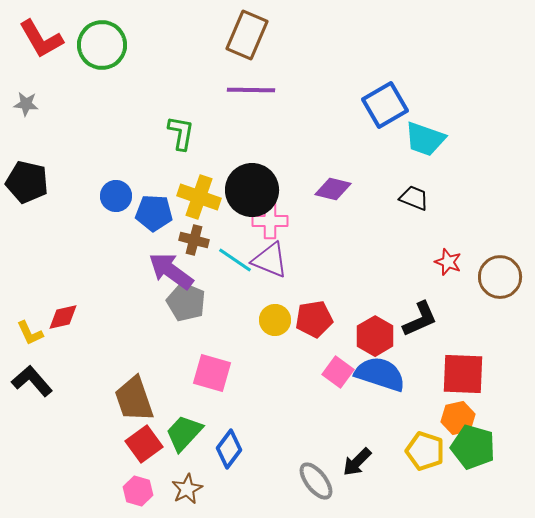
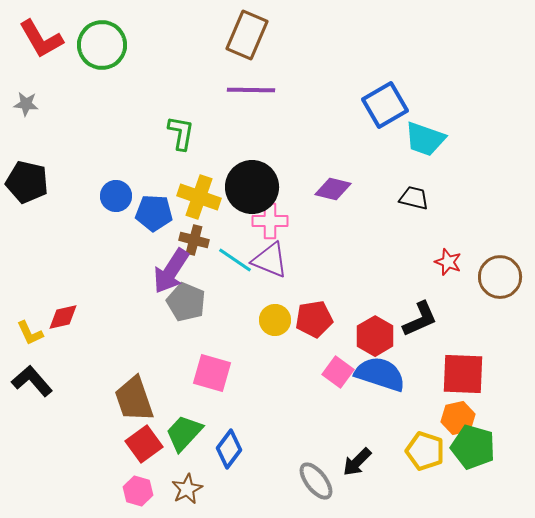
black circle at (252, 190): moved 3 px up
black trapezoid at (414, 198): rotated 8 degrees counterclockwise
purple arrow at (171, 271): rotated 93 degrees counterclockwise
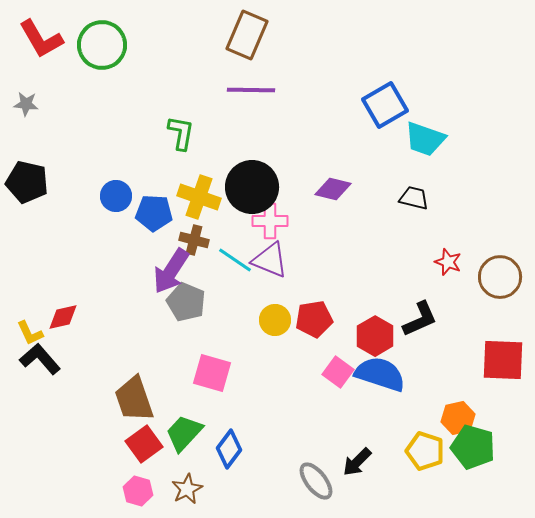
red square at (463, 374): moved 40 px right, 14 px up
black L-shape at (32, 381): moved 8 px right, 22 px up
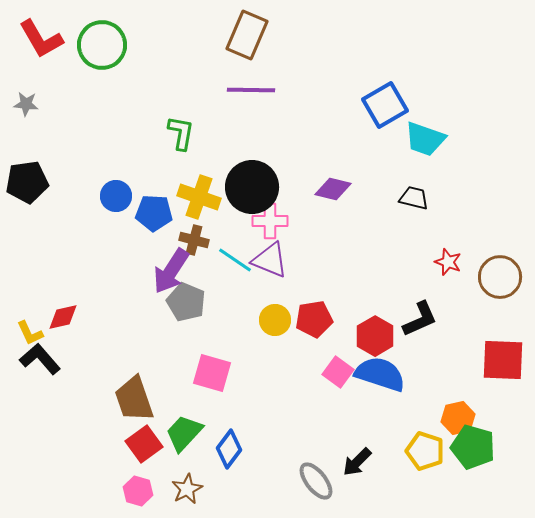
black pentagon at (27, 182): rotated 21 degrees counterclockwise
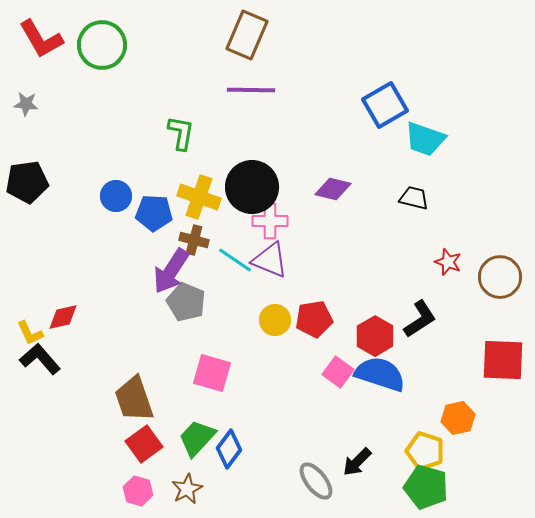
black L-shape at (420, 319): rotated 9 degrees counterclockwise
green trapezoid at (184, 433): moved 13 px right, 5 px down
green pentagon at (473, 447): moved 47 px left, 40 px down
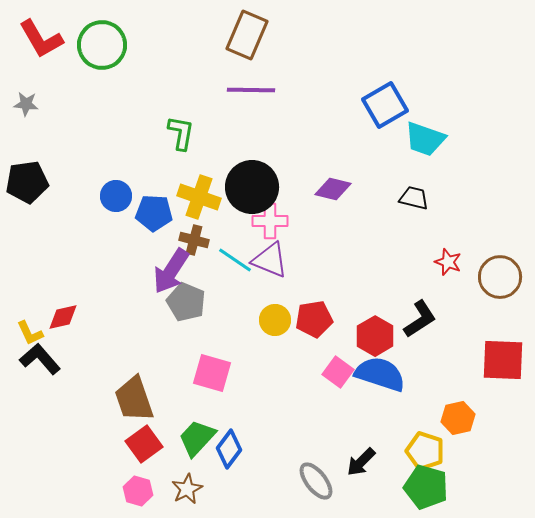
black arrow at (357, 462): moved 4 px right
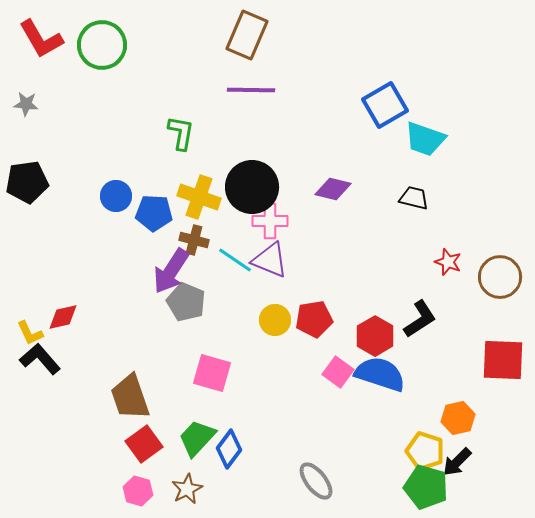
brown trapezoid at (134, 399): moved 4 px left, 2 px up
black arrow at (361, 462): moved 96 px right
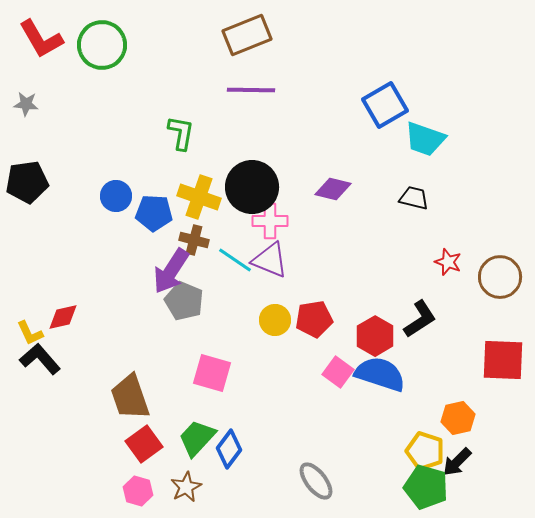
brown rectangle at (247, 35): rotated 45 degrees clockwise
gray pentagon at (186, 302): moved 2 px left, 1 px up
brown star at (187, 489): moved 1 px left, 2 px up
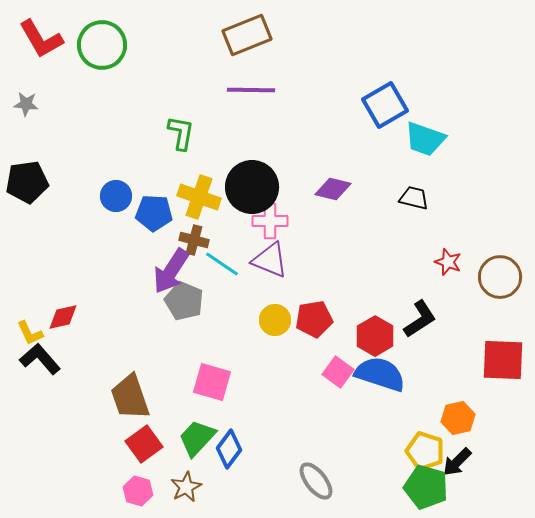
cyan line at (235, 260): moved 13 px left, 4 px down
pink square at (212, 373): moved 9 px down
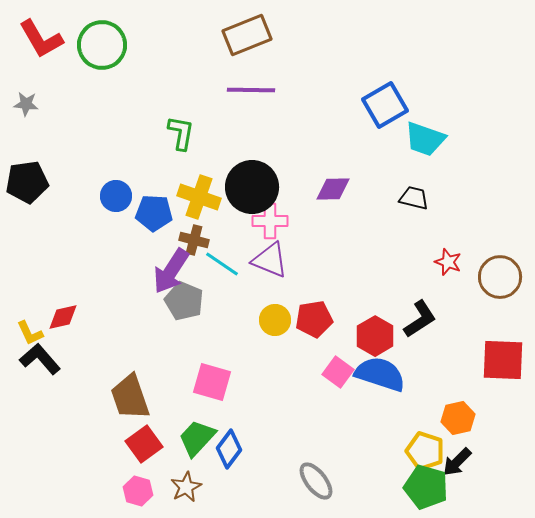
purple diamond at (333, 189): rotated 15 degrees counterclockwise
